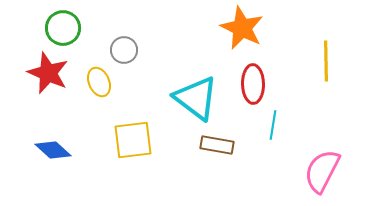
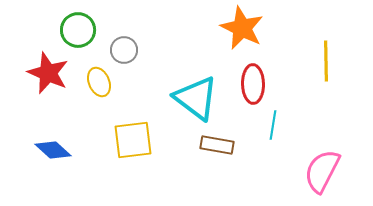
green circle: moved 15 px right, 2 px down
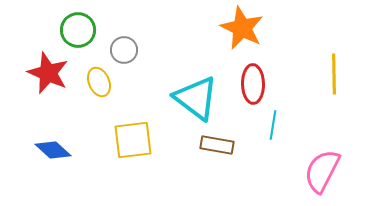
yellow line: moved 8 px right, 13 px down
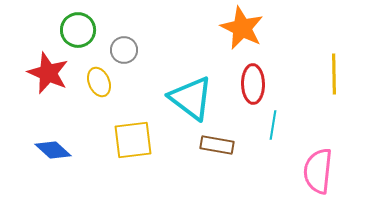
cyan triangle: moved 5 px left
pink semicircle: moved 4 px left; rotated 21 degrees counterclockwise
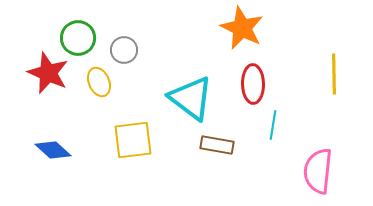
green circle: moved 8 px down
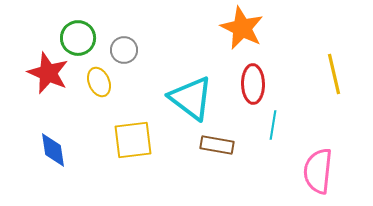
yellow line: rotated 12 degrees counterclockwise
blue diamond: rotated 39 degrees clockwise
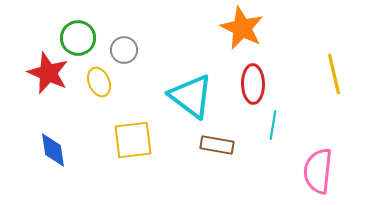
cyan triangle: moved 2 px up
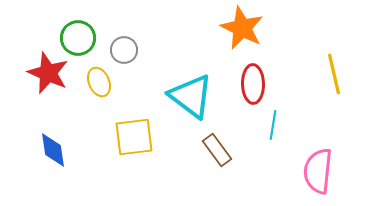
yellow square: moved 1 px right, 3 px up
brown rectangle: moved 5 px down; rotated 44 degrees clockwise
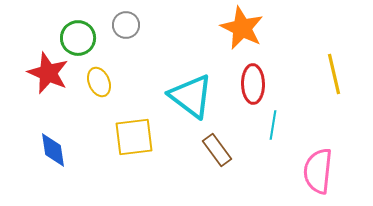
gray circle: moved 2 px right, 25 px up
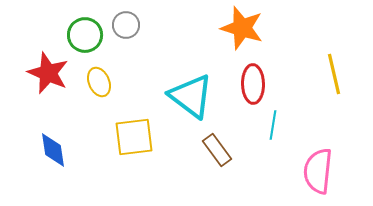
orange star: rotated 9 degrees counterclockwise
green circle: moved 7 px right, 3 px up
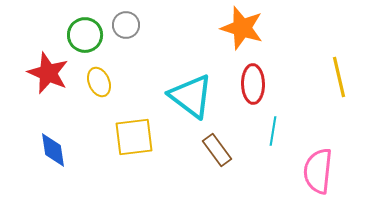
yellow line: moved 5 px right, 3 px down
cyan line: moved 6 px down
